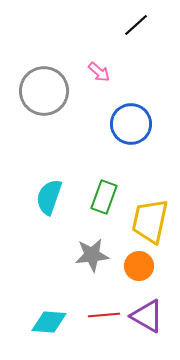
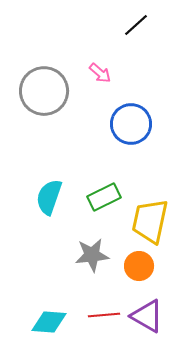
pink arrow: moved 1 px right, 1 px down
green rectangle: rotated 44 degrees clockwise
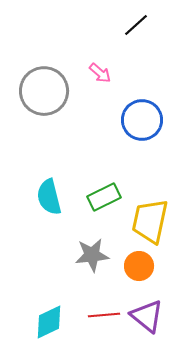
blue circle: moved 11 px right, 4 px up
cyan semicircle: rotated 33 degrees counterclockwise
purple triangle: rotated 9 degrees clockwise
cyan diamond: rotated 30 degrees counterclockwise
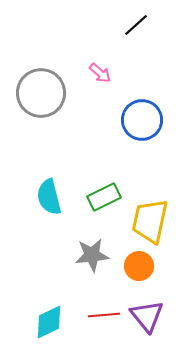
gray circle: moved 3 px left, 2 px down
purple triangle: rotated 12 degrees clockwise
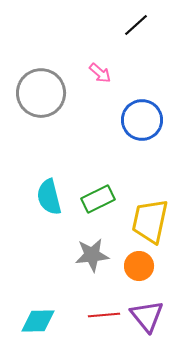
green rectangle: moved 6 px left, 2 px down
cyan diamond: moved 11 px left, 1 px up; rotated 24 degrees clockwise
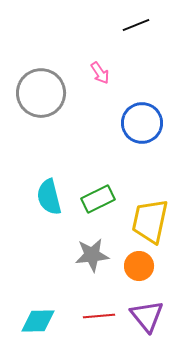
black line: rotated 20 degrees clockwise
pink arrow: rotated 15 degrees clockwise
blue circle: moved 3 px down
red line: moved 5 px left, 1 px down
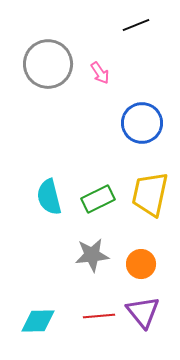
gray circle: moved 7 px right, 29 px up
yellow trapezoid: moved 27 px up
orange circle: moved 2 px right, 2 px up
purple triangle: moved 4 px left, 4 px up
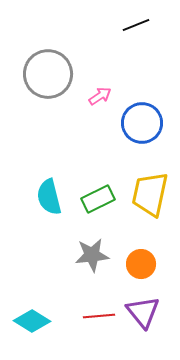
gray circle: moved 10 px down
pink arrow: moved 23 px down; rotated 90 degrees counterclockwise
cyan diamond: moved 6 px left; rotated 33 degrees clockwise
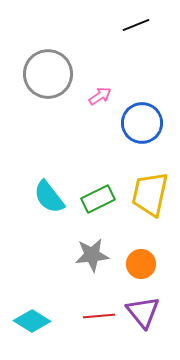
cyan semicircle: rotated 24 degrees counterclockwise
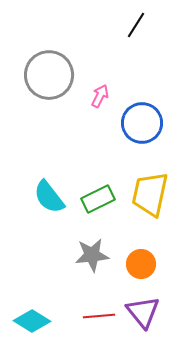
black line: rotated 36 degrees counterclockwise
gray circle: moved 1 px right, 1 px down
pink arrow: rotated 30 degrees counterclockwise
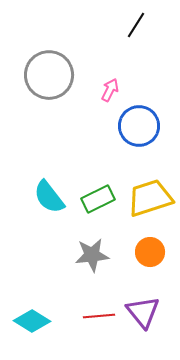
pink arrow: moved 10 px right, 6 px up
blue circle: moved 3 px left, 3 px down
yellow trapezoid: moved 4 px down; rotated 60 degrees clockwise
orange circle: moved 9 px right, 12 px up
